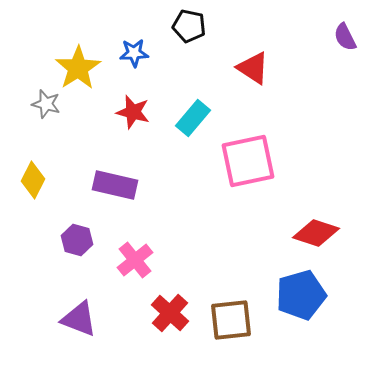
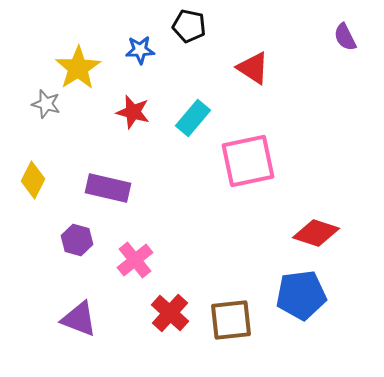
blue star: moved 6 px right, 3 px up
purple rectangle: moved 7 px left, 3 px down
blue pentagon: rotated 9 degrees clockwise
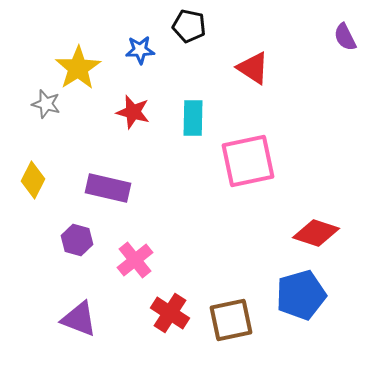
cyan rectangle: rotated 39 degrees counterclockwise
blue pentagon: rotated 9 degrees counterclockwise
red cross: rotated 9 degrees counterclockwise
brown square: rotated 6 degrees counterclockwise
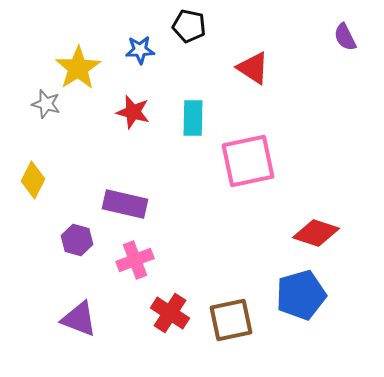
purple rectangle: moved 17 px right, 16 px down
pink cross: rotated 18 degrees clockwise
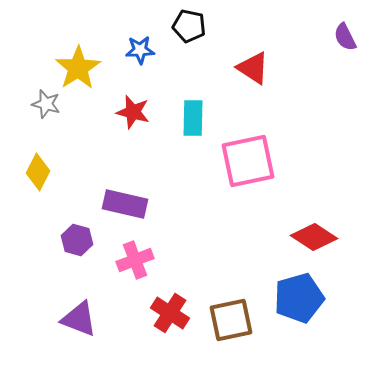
yellow diamond: moved 5 px right, 8 px up
red diamond: moved 2 px left, 4 px down; rotated 15 degrees clockwise
blue pentagon: moved 2 px left, 3 px down
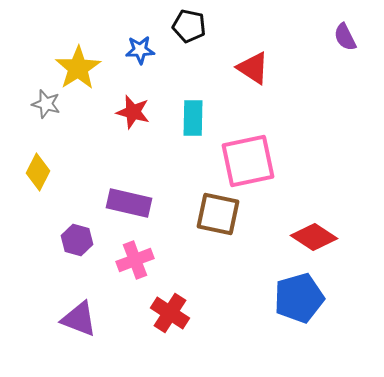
purple rectangle: moved 4 px right, 1 px up
brown square: moved 13 px left, 106 px up; rotated 24 degrees clockwise
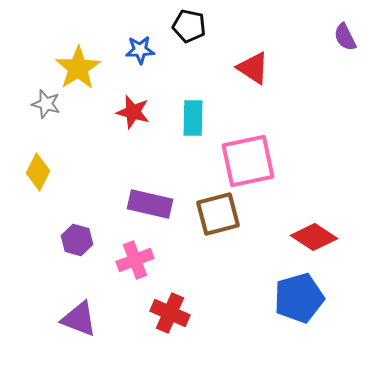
purple rectangle: moved 21 px right, 1 px down
brown square: rotated 27 degrees counterclockwise
red cross: rotated 9 degrees counterclockwise
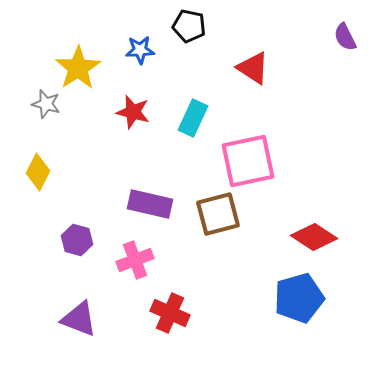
cyan rectangle: rotated 24 degrees clockwise
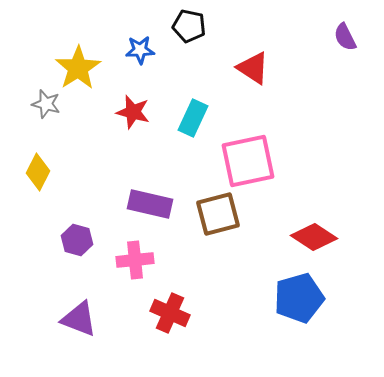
pink cross: rotated 15 degrees clockwise
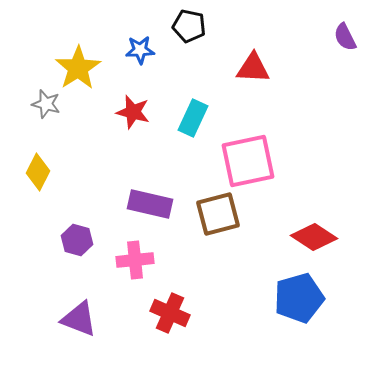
red triangle: rotated 30 degrees counterclockwise
